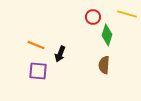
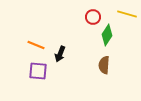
green diamond: rotated 15 degrees clockwise
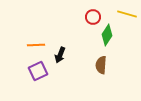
orange line: rotated 24 degrees counterclockwise
black arrow: moved 1 px down
brown semicircle: moved 3 px left
purple square: rotated 30 degrees counterclockwise
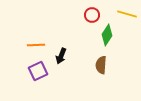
red circle: moved 1 px left, 2 px up
black arrow: moved 1 px right, 1 px down
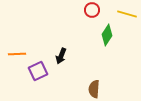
red circle: moved 5 px up
orange line: moved 19 px left, 9 px down
brown semicircle: moved 7 px left, 24 px down
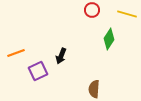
green diamond: moved 2 px right, 4 px down
orange line: moved 1 px left, 1 px up; rotated 18 degrees counterclockwise
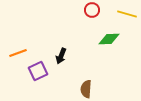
green diamond: rotated 55 degrees clockwise
orange line: moved 2 px right
brown semicircle: moved 8 px left
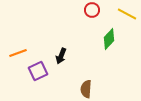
yellow line: rotated 12 degrees clockwise
green diamond: rotated 45 degrees counterclockwise
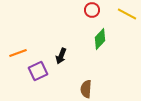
green diamond: moved 9 px left
